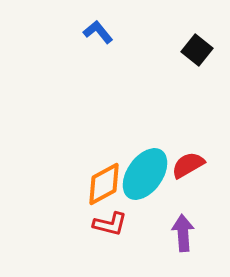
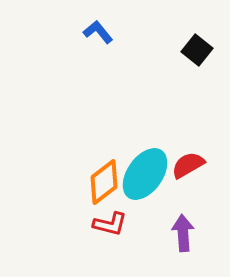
orange diamond: moved 2 px up; rotated 9 degrees counterclockwise
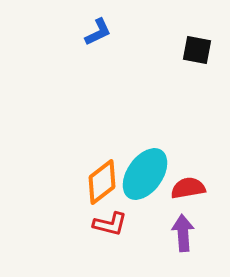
blue L-shape: rotated 104 degrees clockwise
black square: rotated 28 degrees counterclockwise
red semicircle: moved 23 px down; rotated 20 degrees clockwise
orange diamond: moved 2 px left
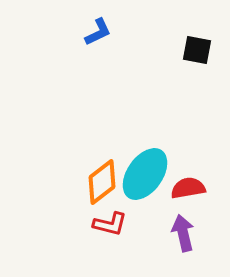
purple arrow: rotated 9 degrees counterclockwise
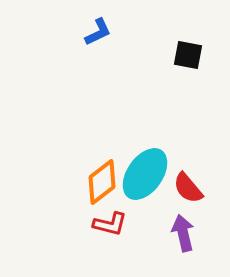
black square: moved 9 px left, 5 px down
red semicircle: rotated 120 degrees counterclockwise
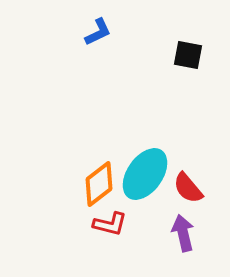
orange diamond: moved 3 px left, 2 px down
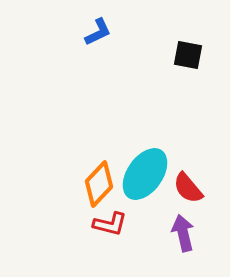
orange diamond: rotated 9 degrees counterclockwise
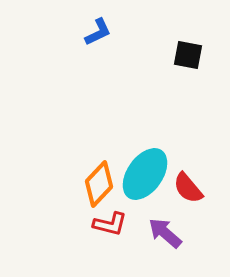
purple arrow: moved 18 px left; rotated 36 degrees counterclockwise
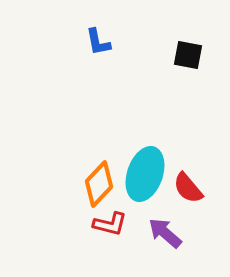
blue L-shape: moved 10 px down; rotated 104 degrees clockwise
cyan ellipse: rotated 16 degrees counterclockwise
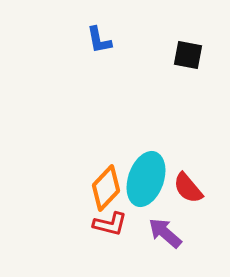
blue L-shape: moved 1 px right, 2 px up
cyan ellipse: moved 1 px right, 5 px down
orange diamond: moved 7 px right, 4 px down
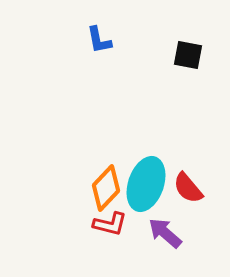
cyan ellipse: moved 5 px down
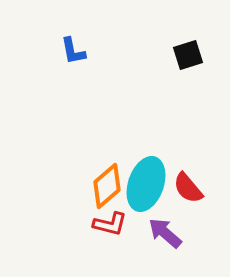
blue L-shape: moved 26 px left, 11 px down
black square: rotated 28 degrees counterclockwise
orange diamond: moved 1 px right, 2 px up; rotated 6 degrees clockwise
